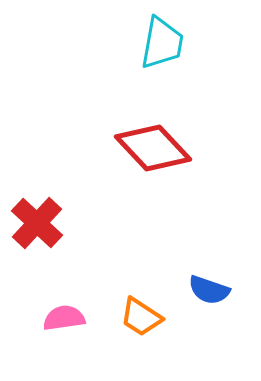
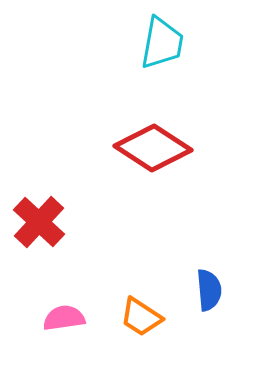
red diamond: rotated 14 degrees counterclockwise
red cross: moved 2 px right, 1 px up
blue semicircle: rotated 114 degrees counterclockwise
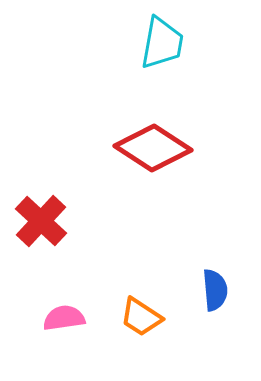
red cross: moved 2 px right, 1 px up
blue semicircle: moved 6 px right
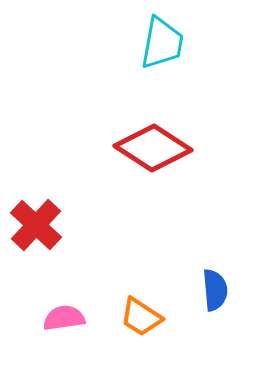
red cross: moved 5 px left, 4 px down
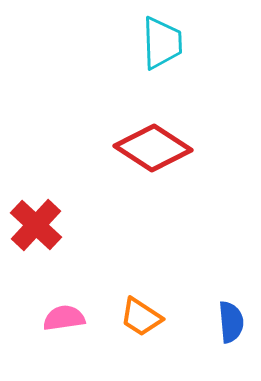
cyan trapezoid: rotated 12 degrees counterclockwise
blue semicircle: moved 16 px right, 32 px down
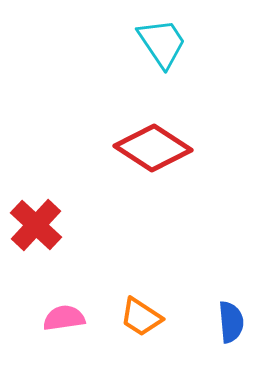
cyan trapezoid: rotated 32 degrees counterclockwise
